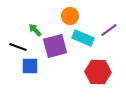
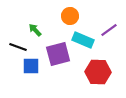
cyan rectangle: moved 2 px down
purple square: moved 3 px right, 8 px down
blue square: moved 1 px right
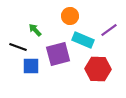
red hexagon: moved 3 px up
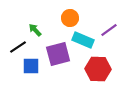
orange circle: moved 2 px down
black line: rotated 54 degrees counterclockwise
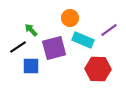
green arrow: moved 4 px left
purple square: moved 4 px left, 6 px up
